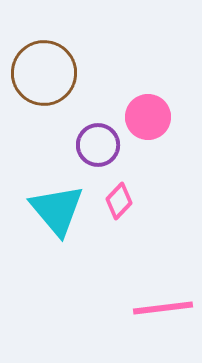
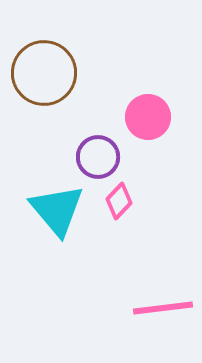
purple circle: moved 12 px down
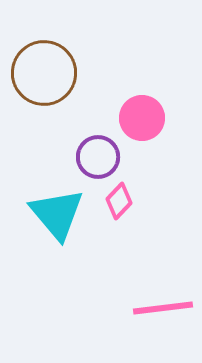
pink circle: moved 6 px left, 1 px down
cyan triangle: moved 4 px down
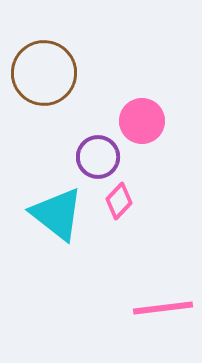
pink circle: moved 3 px down
cyan triangle: rotated 12 degrees counterclockwise
